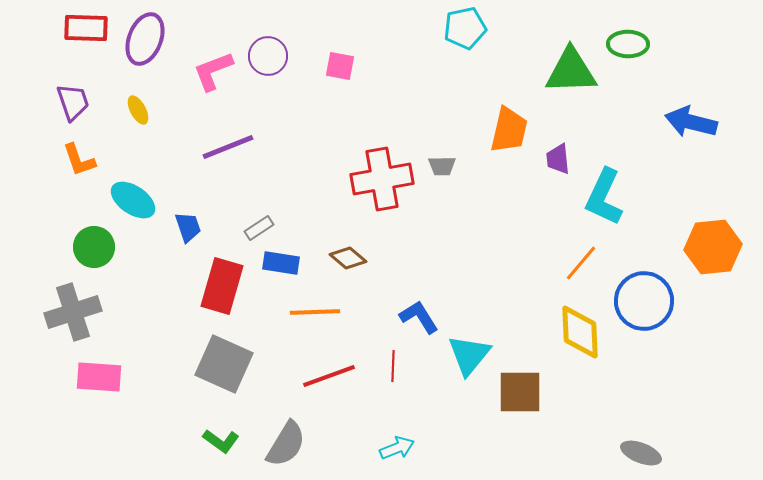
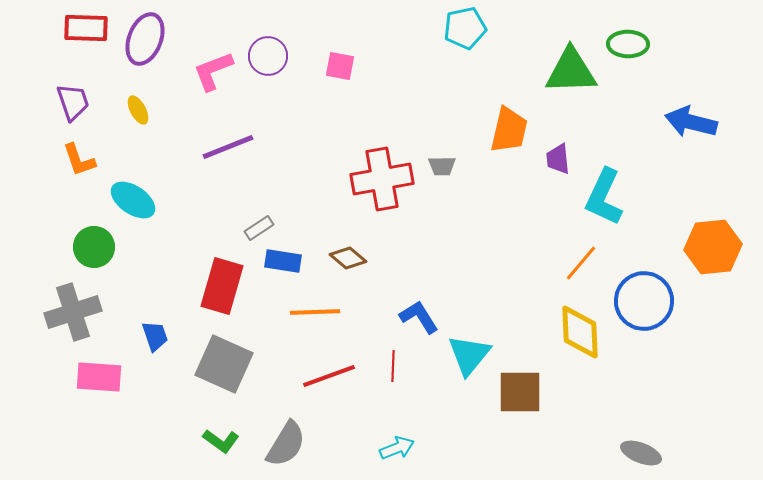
blue trapezoid at (188, 227): moved 33 px left, 109 px down
blue rectangle at (281, 263): moved 2 px right, 2 px up
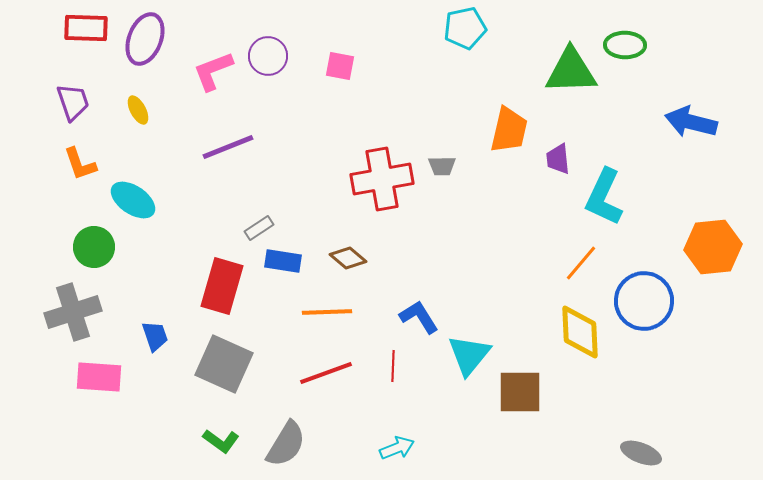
green ellipse at (628, 44): moved 3 px left, 1 px down
orange L-shape at (79, 160): moved 1 px right, 4 px down
orange line at (315, 312): moved 12 px right
red line at (329, 376): moved 3 px left, 3 px up
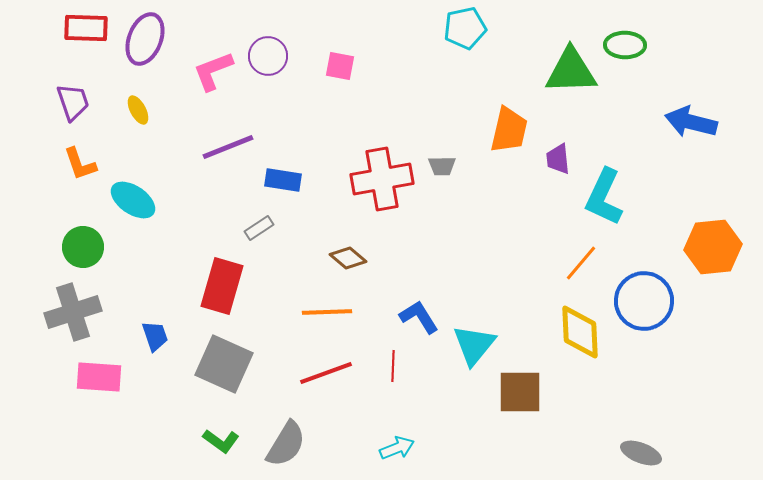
green circle at (94, 247): moved 11 px left
blue rectangle at (283, 261): moved 81 px up
cyan triangle at (469, 355): moved 5 px right, 10 px up
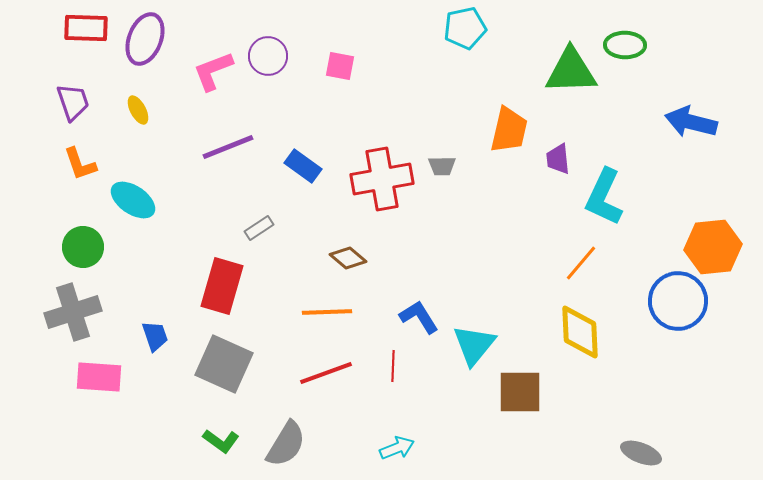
blue rectangle at (283, 180): moved 20 px right, 14 px up; rotated 27 degrees clockwise
blue circle at (644, 301): moved 34 px right
